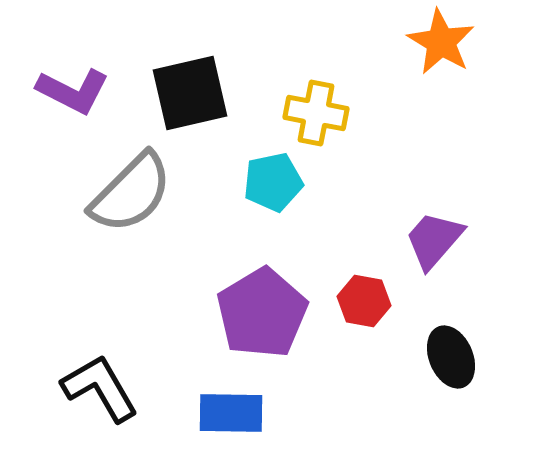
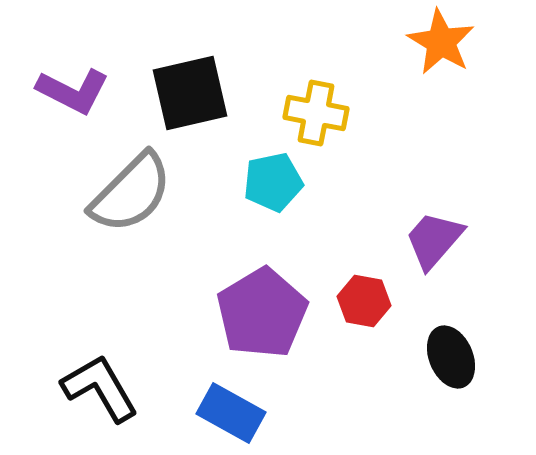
blue rectangle: rotated 28 degrees clockwise
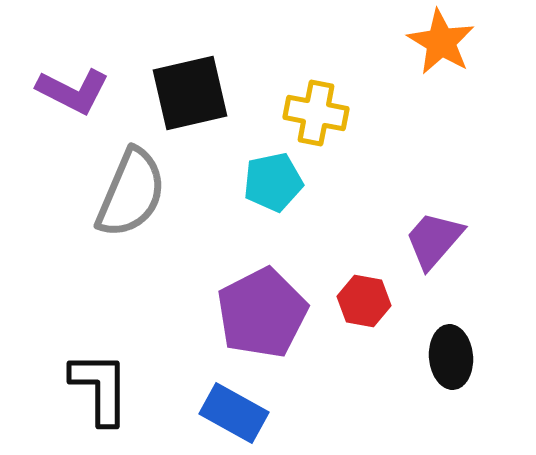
gray semicircle: rotated 22 degrees counterclockwise
purple pentagon: rotated 4 degrees clockwise
black ellipse: rotated 18 degrees clockwise
black L-shape: rotated 30 degrees clockwise
blue rectangle: moved 3 px right
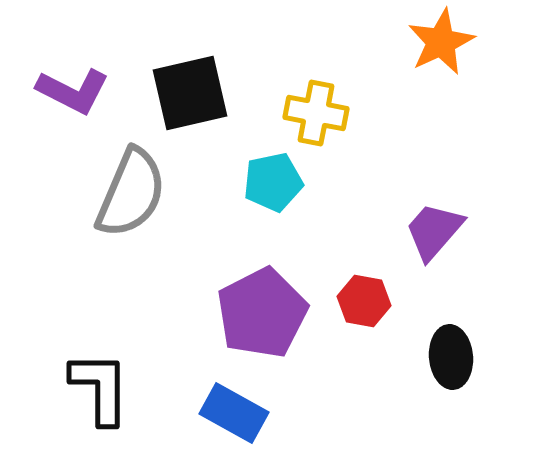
orange star: rotated 16 degrees clockwise
purple trapezoid: moved 9 px up
